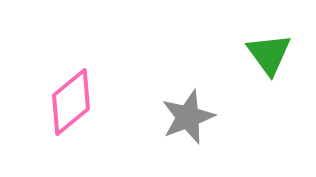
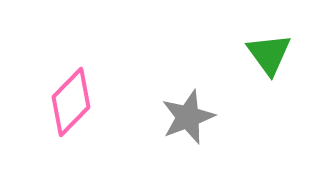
pink diamond: rotated 6 degrees counterclockwise
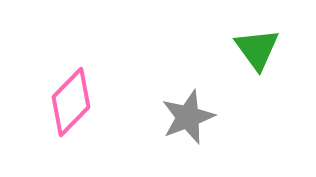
green triangle: moved 12 px left, 5 px up
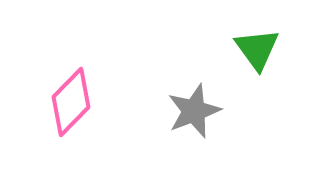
gray star: moved 6 px right, 6 px up
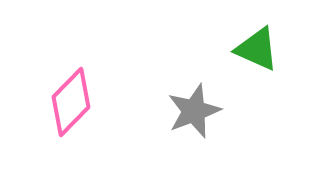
green triangle: rotated 30 degrees counterclockwise
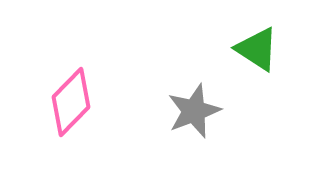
green triangle: rotated 9 degrees clockwise
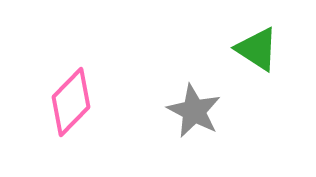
gray star: rotated 24 degrees counterclockwise
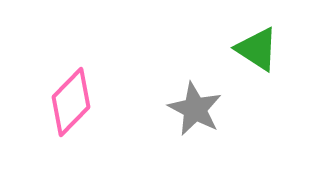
gray star: moved 1 px right, 2 px up
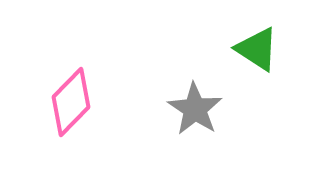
gray star: rotated 6 degrees clockwise
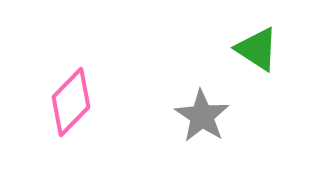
gray star: moved 7 px right, 7 px down
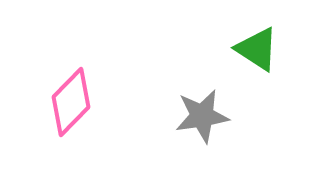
gray star: rotated 30 degrees clockwise
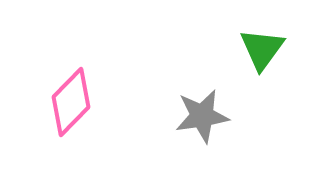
green triangle: moved 5 px right; rotated 33 degrees clockwise
